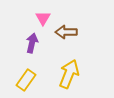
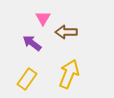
purple arrow: rotated 66 degrees counterclockwise
yellow rectangle: moved 1 px right, 1 px up
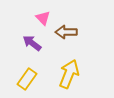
pink triangle: rotated 14 degrees counterclockwise
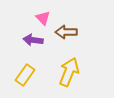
purple arrow: moved 1 px right, 3 px up; rotated 30 degrees counterclockwise
yellow arrow: moved 2 px up
yellow rectangle: moved 2 px left, 4 px up
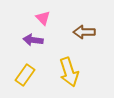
brown arrow: moved 18 px right
yellow arrow: rotated 140 degrees clockwise
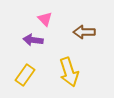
pink triangle: moved 2 px right, 1 px down
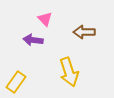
yellow rectangle: moved 9 px left, 7 px down
